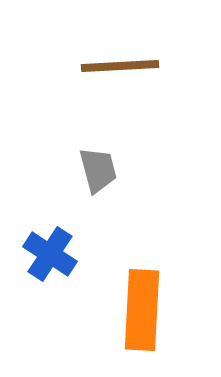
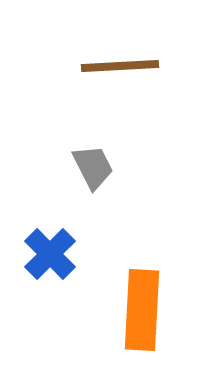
gray trapezoid: moved 5 px left, 3 px up; rotated 12 degrees counterclockwise
blue cross: rotated 12 degrees clockwise
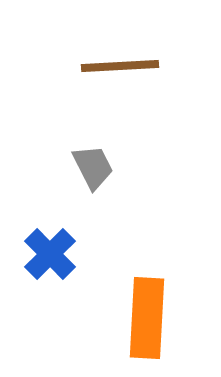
orange rectangle: moved 5 px right, 8 px down
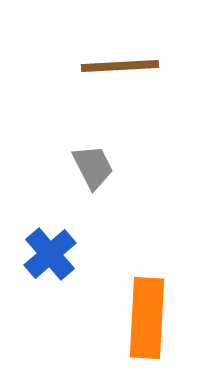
blue cross: rotated 4 degrees clockwise
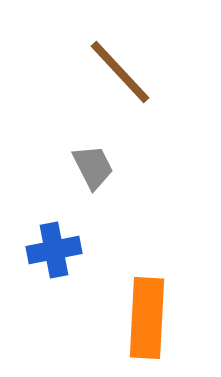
brown line: moved 6 px down; rotated 50 degrees clockwise
blue cross: moved 4 px right, 4 px up; rotated 30 degrees clockwise
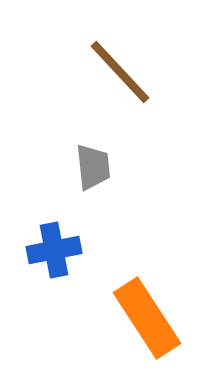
gray trapezoid: rotated 21 degrees clockwise
orange rectangle: rotated 36 degrees counterclockwise
